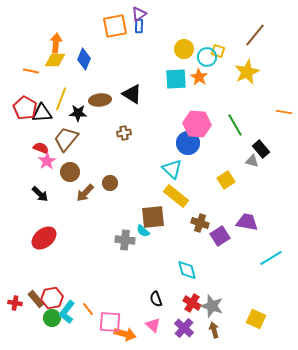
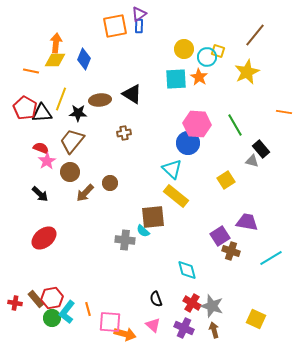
brown trapezoid at (66, 139): moved 6 px right, 2 px down
brown cross at (200, 223): moved 31 px right, 28 px down
orange line at (88, 309): rotated 24 degrees clockwise
purple cross at (184, 328): rotated 18 degrees counterclockwise
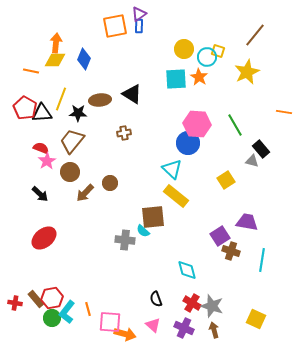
cyan line at (271, 258): moved 9 px left, 2 px down; rotated 50 degrees counterclockwise
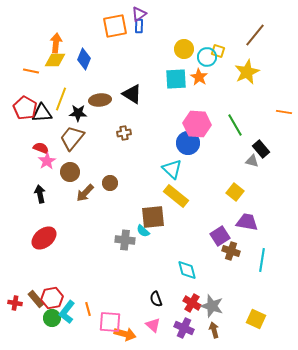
brown trapezoid at (72, 141): moved 3 px up
yellow square at (226, 180): moved 9 px right, 12 px down; rotated 18 degrees counterclockwise
black arrow at (40, 194): rotated 144 degrees counterclockwise
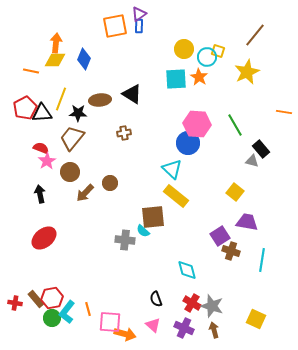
red pentagon at (25, 108): rotated 15 degrees clockwise
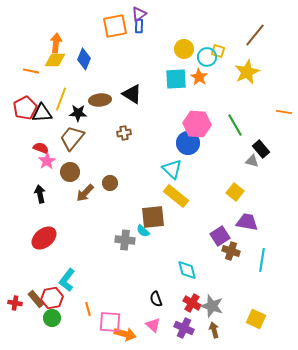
cyan L-shape at (67, 312): moved 32 px up
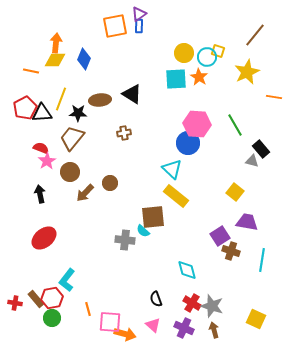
yellow circle at (184, 49): moved 4 px down
orange line at (284, 112): moved 10 px left, 15 px up
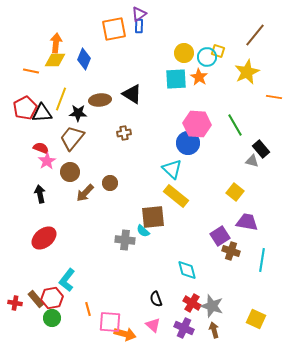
orange square at (115, 26): moved 1 px left, 3 px down
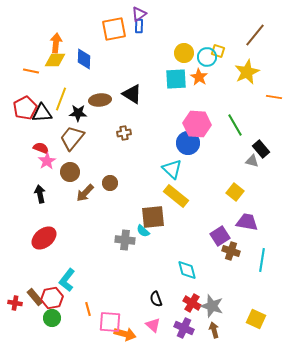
blue diamond at (84, 59): rotated 20 degrees counterclockwise
brown rectangle at (36, 299): moved 1 px left, 2 px up
